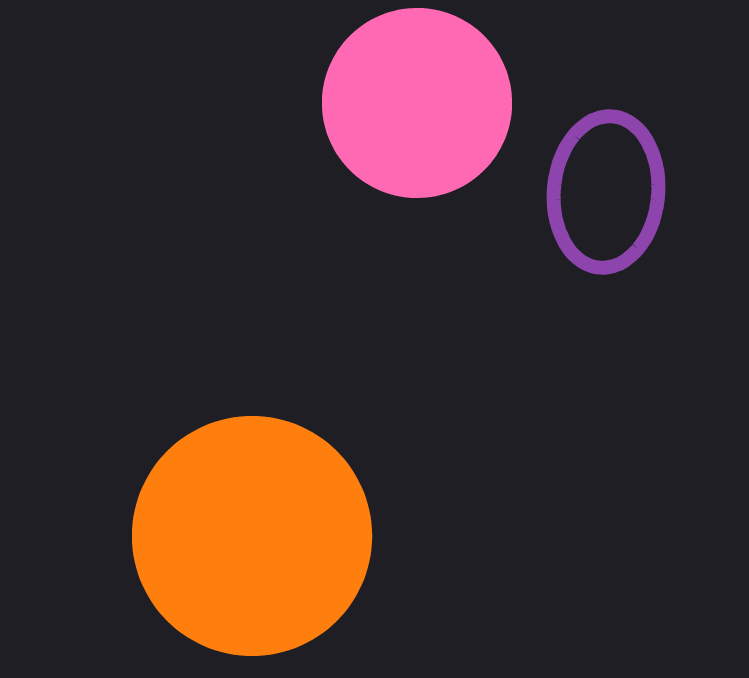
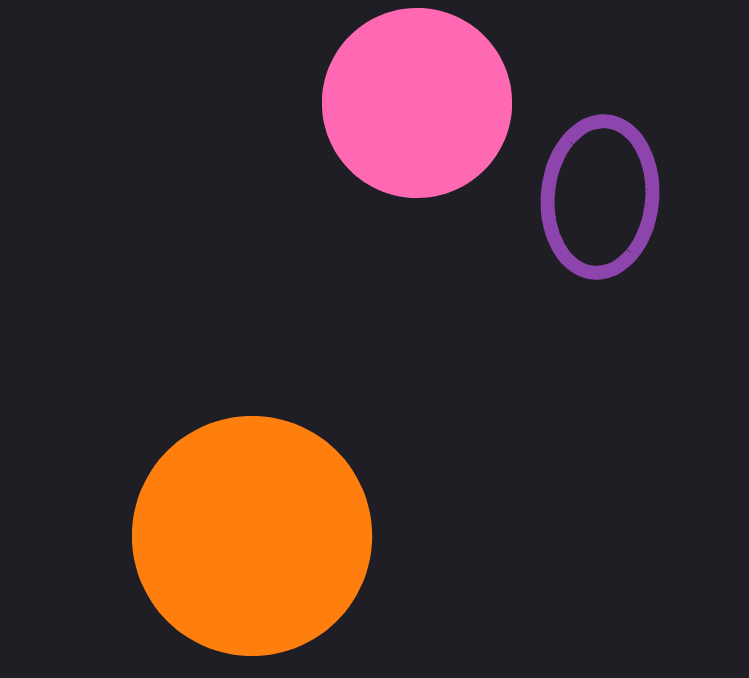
purple ellipse: moved 6 px left, 5 px down
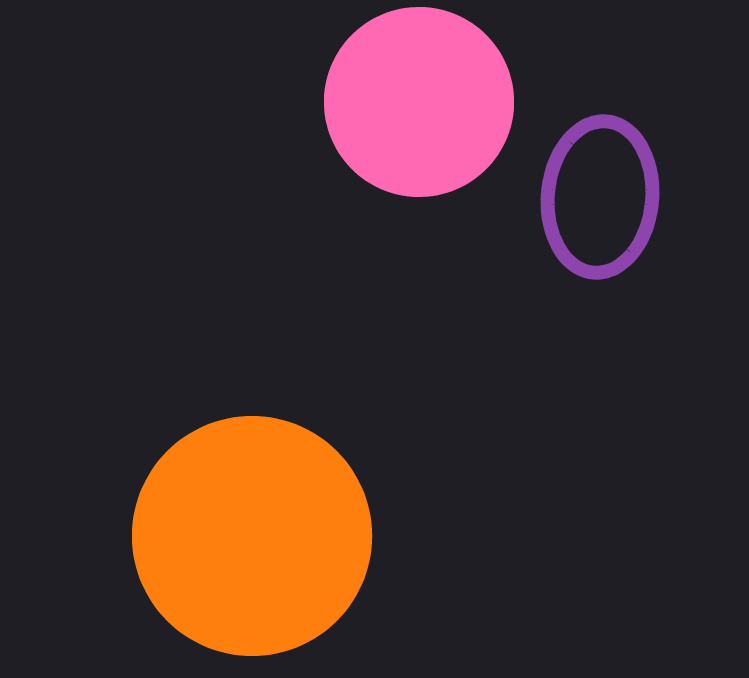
pink circle: moved 2 px right, 1 px up
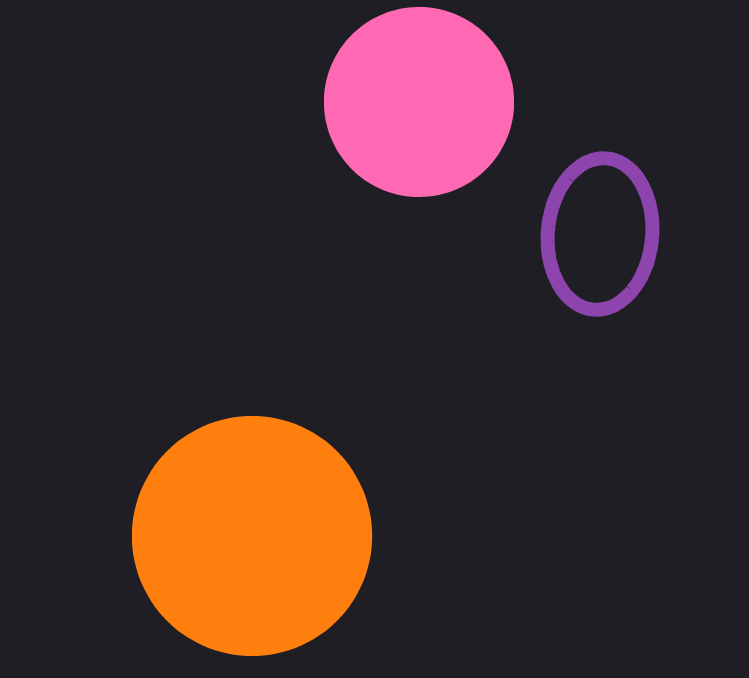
purple ellipse: moved 37 px down
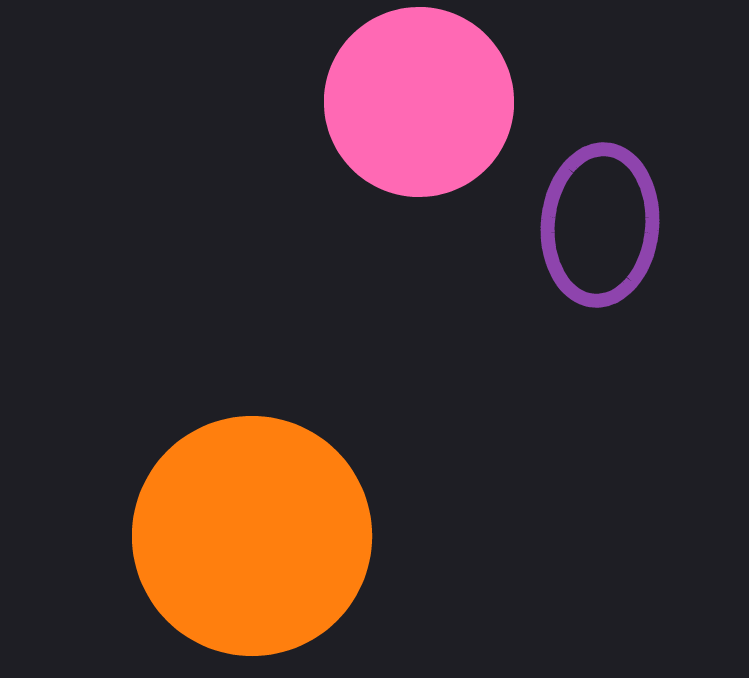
purple ellipse: moved 9 px up
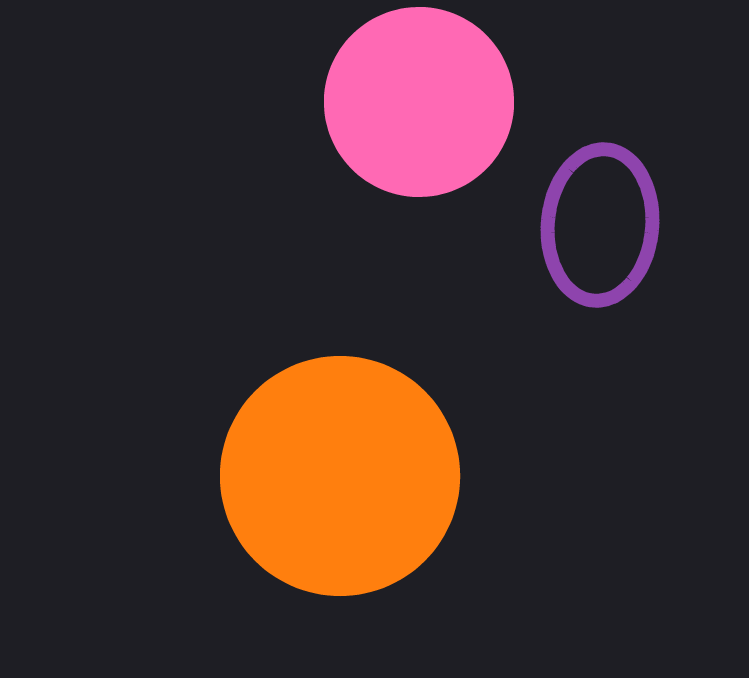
orange circle: moved 88 px right, 60 px up
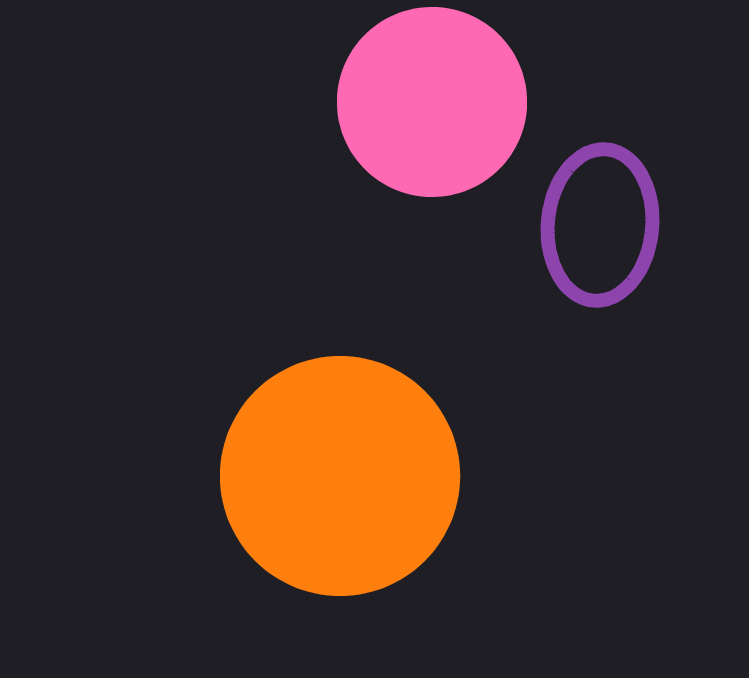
pink circle: moved 13 px right
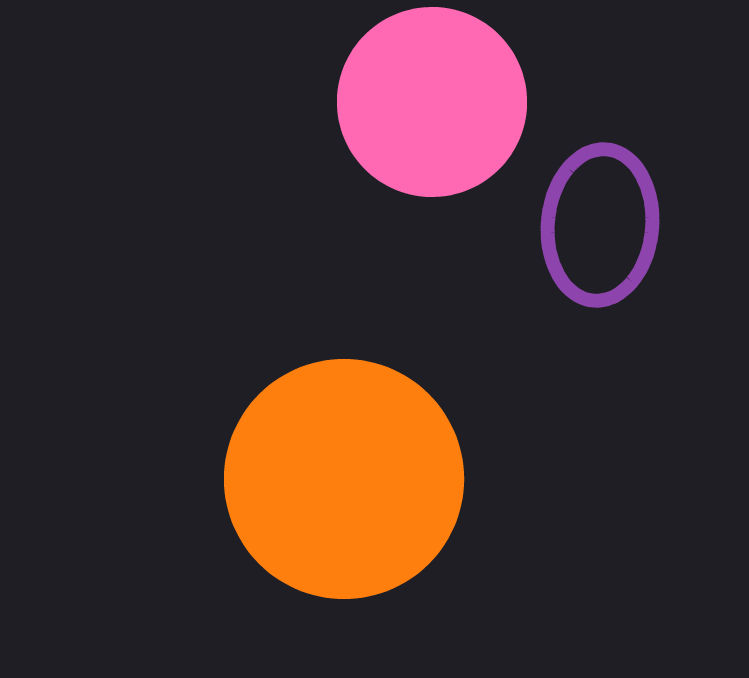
orange circle: moved 4 px right, 3 px down
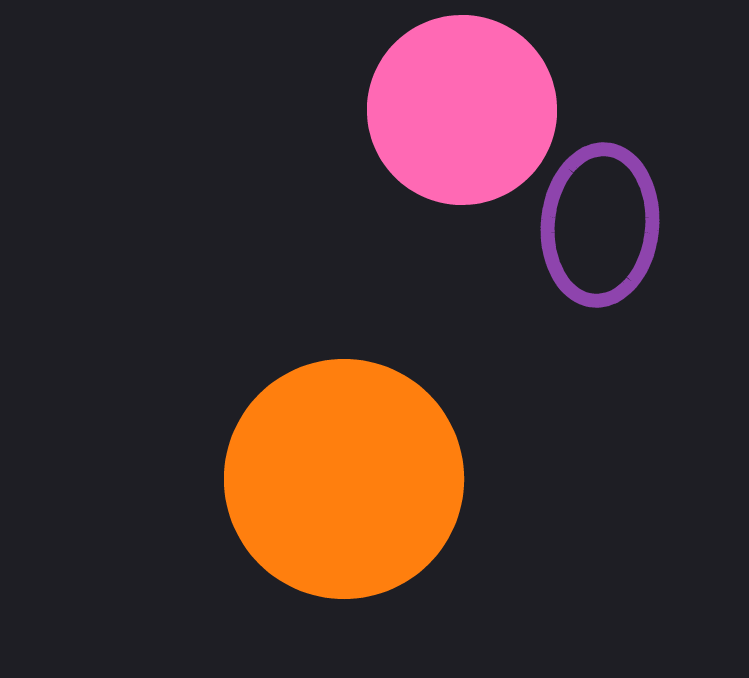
pink circle: moved 30 px right, 8 px down
